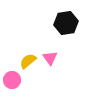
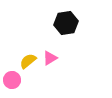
pink triangle: rotated 35 degrees clockwise
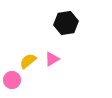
pink triangle: moved 2 px right, 1 px down
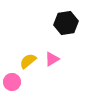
pink circle: moved 2 px down
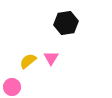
pink triangle: moved 1 px left, 1 px up; rotated 28 degrees counterclockwise
pink circle: moved 5 px down
